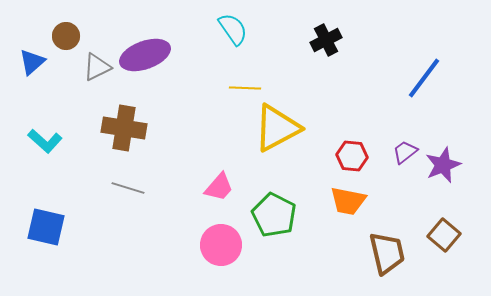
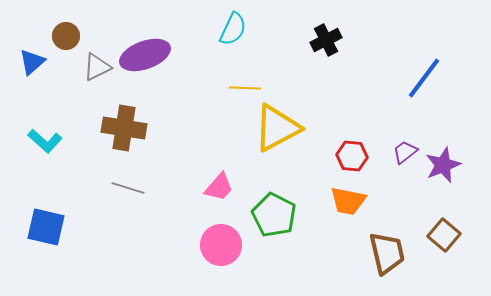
cyan semicircle: rotated 60 degrees clockwise
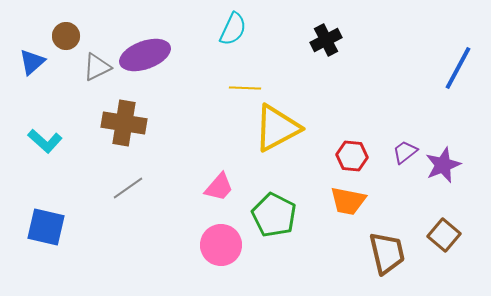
blue line: moved 34 px right, 10 px up; rotated 9 degrees counterclockwise
brown cross: moved 5 px up
gray line: rotated 52 degrees counterclockwise
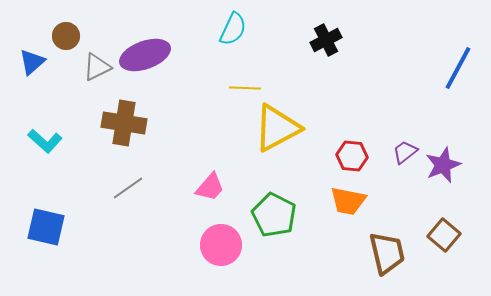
pink trapezoid: moved 9 px left
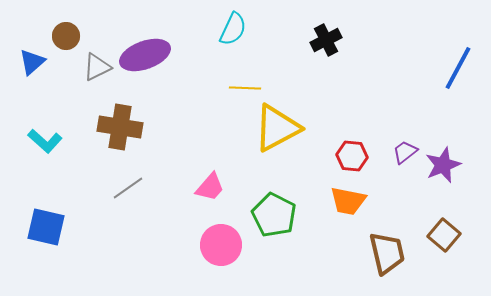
brown cross: moved 4 px left, 4 px down
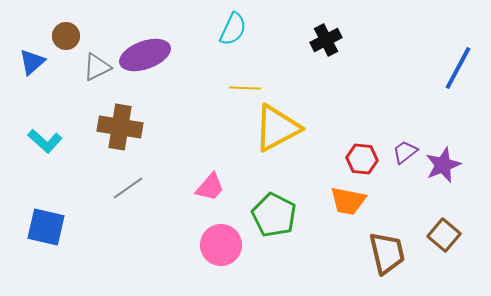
red hexagon: moved 10 px right, 3 px down
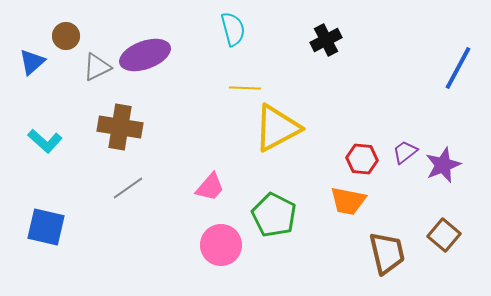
cyan semicircle: rotated 40 degrees counterclockwise
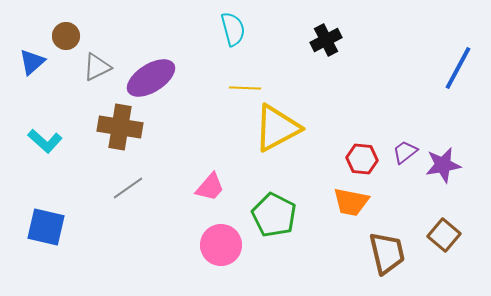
purple ellipse: moved 6 px right, 23 px down; rotated 12 degrees counterclockwise
purple star: rotated 12 degrees clockwise
orange trapezoid: moved 3 px right, 1 px down
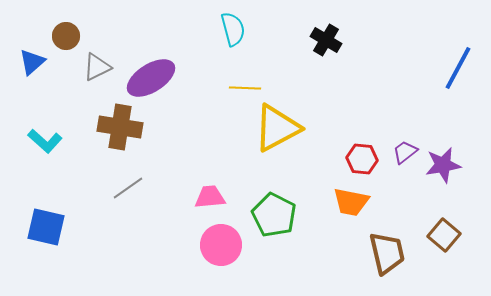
black cross: rotated 32 degrees counterclockwise
pink trapezoid: moved 10 px down; rotated 136 degrees counterclockwise
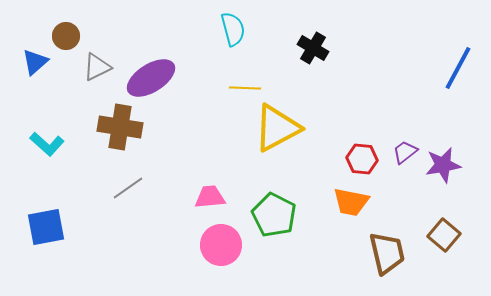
black cross: moved 13 px left, 8 px down
blue triangle: moved 3 px right
cyan L-shape: moved 2 px right, 3 px down
blue square: rotated 24 degrees counterclockwise
